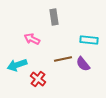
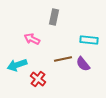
gray rectangle: rotated 21 degrees clockwise
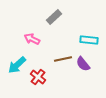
gray rectangle: rotated 35 degrees clockwise
cyan arrow: rotated 24 degrees counterclockwise
red cross: moved 2 px up
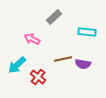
cyan rectangle: moved 2 px left, 8 px up
purple semicircle: rotated 42 degrees counterclockwise
